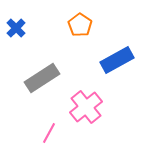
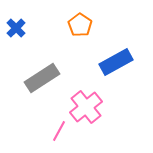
blue rectangle: moved 1 px left, 2 px down
pink line: moved 10 px right, 2 px up
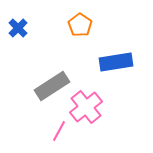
blue cross: moved 2 px right
blue rectangle: rotated 20 degrees clockwise
gray rectangle: moved 10 px right, 8 px down
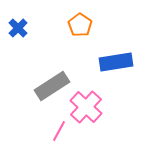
pink cross: rotated 8 degrees counterclockwise
